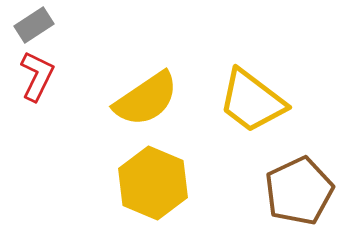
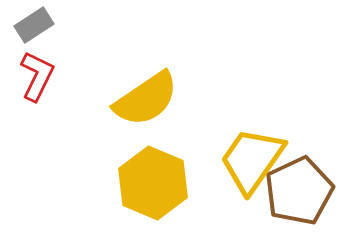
yellow trapezoid: moved 59 px down; rotated 88 degrees clockwise
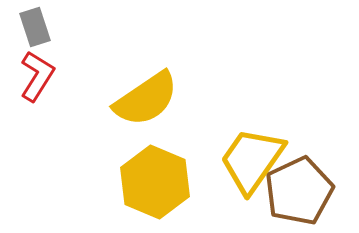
gray rectangle: moved 1 px right, 2 px down; rotated 75 degrees counterclockwise
red L-shape: rotated 6 degrees clockwise
yellow hexagon: moved 2 px right, 1 px up
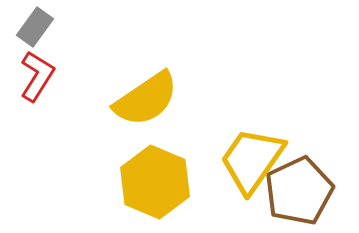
gray rectangle: rotated 54 degrees clockwise
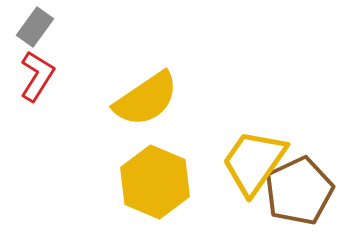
yellow trapezoid: moved 2 px right, 2 px down
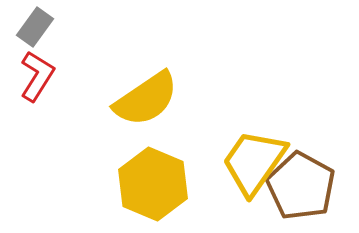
yellow hexagon: moved 2 px left, 2 px down
brown pentagon: moved 2 px right, 5 px up; rotated 18 degrees counterclockwise
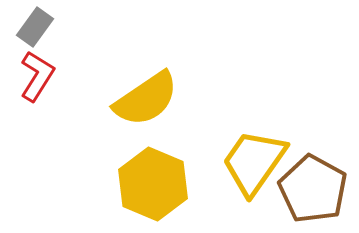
brown pentagon: moved 12 px right, 3 px down
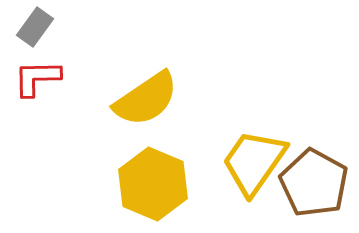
red L-shape: moved 2 px down; rotated 123 degrees counterclockwise
brown pentagon: moved 1 px right, 6 px up
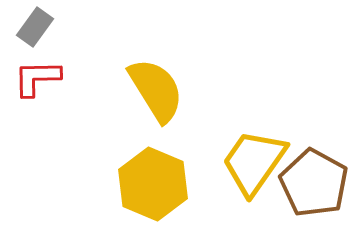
yellow semicircle: moved 10 px right, 9 px up; rotated 88 degrees counterclockwise
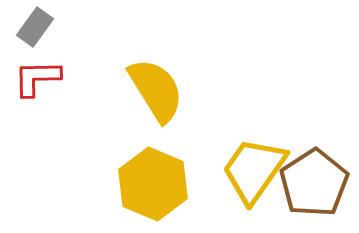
yellow trapezoid: moved 8 px down
brown pentagon: rotated 10 degrees clockwise
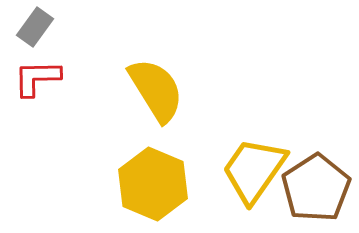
brown pentagon: moved 2 px right, 5 px down
